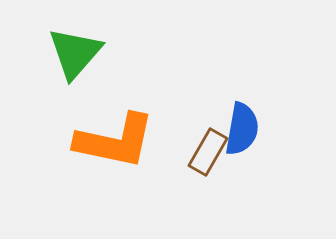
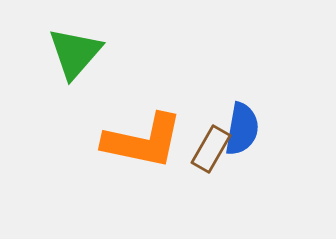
orange L-shape: moved 28 px right
brown rectangle: moved 3 px right, 3 px up
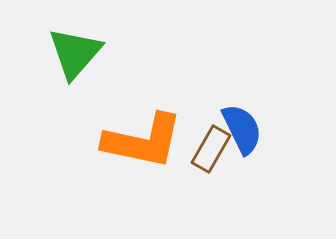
blue semicircle: rotated 36 degrees counterclockwise
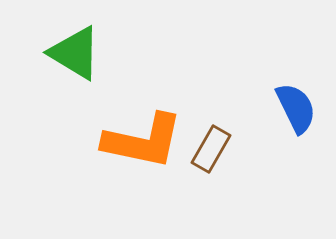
green triangle: rotated 40 degrees counterclockwise
blue semicircle: moved 54 px right, 21 px up
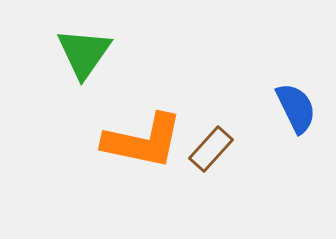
green triangle: moved 9 px right; rotated 34 degrees clockwise
brown rectangle: rotated 12 degrees clockwise
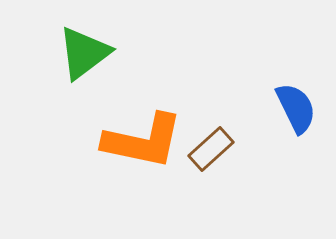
green triangle: rotated 18 degrees clockwise
brown rectangle: rotated 6 degrees clockwise
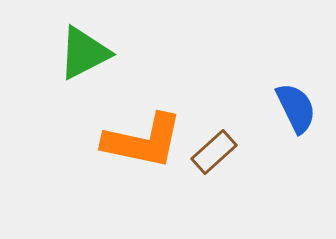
green triangle: rotated 10 degrees clockwise
brown rectangle: moved 3 px right, 3 px down
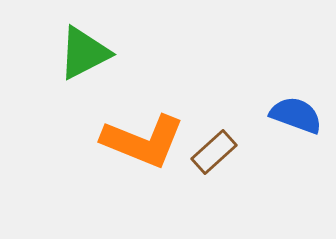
blue semicircle: moved 7 px down; rotated 44 degrees counterclockwise
orange L-shape: rotated 10 degrees clockwise
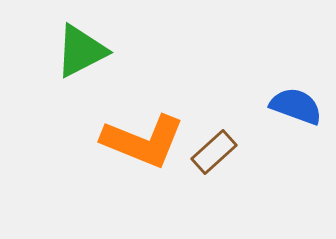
green triangle: moved 3 px left, 2 px up
blue semicircle: moved 9 px up
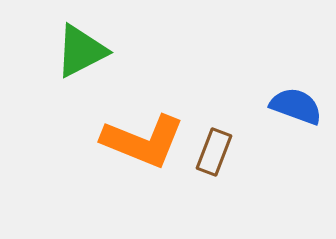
brown rectangle: rotated 27 degrees counterclockwise
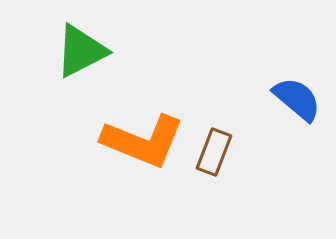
blue semicircle: moved 1 px right, 7 px up; rotated 20 degrees clockwise
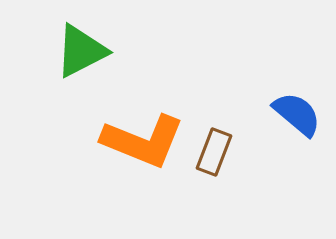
blue semicircle: moved 15 px down
